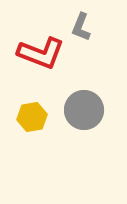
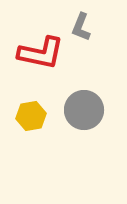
red L-shape: rotated 9 degrees counterclockwise
yellow hexagon: moved 1 px left, 1 px up
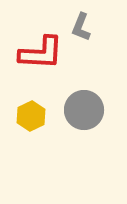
red L-shape: rotated 9 degrees counterclockwise
yellow hexagon: rotated 16 degrees counterclockwise
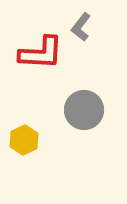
gray L-shape: rotated 16 degrees clockwise
yellow hexagon: moved 7 px left, 24 px down
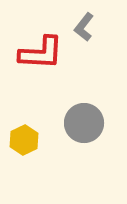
gray L-shape: moved 3 px right
gray circle: moved 13 px down
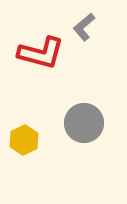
gray L-shape: rotated 12 degrees clockwise
red L-shape: rotated 12 degrees clockwise
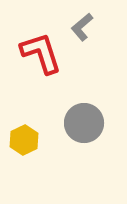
gray L-shape: moved 2 px left
red L-shape: rotated 123 degrees counterclockwise
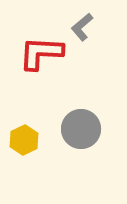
red L-shape: rotated 69 degrees counterclockwise
gray circle: moved 3 px left, 6 px down
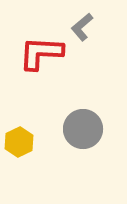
gray circle: moved 2 px right
yellow hexagon: moved 5 px left, 2 px down
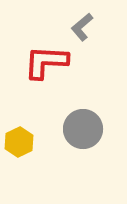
red L-shape: moved 5 px right, 9 px down
